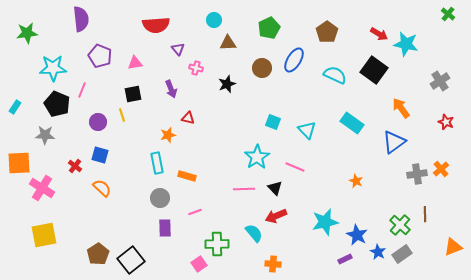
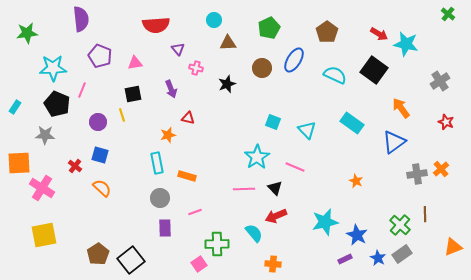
blue star at (378, 252): moved 6 px down
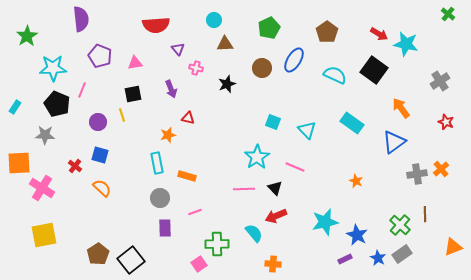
green star at (27, 33): moved 3 px down; rotated 25 degrees counterclockwise
brown triangle at (228, 43): moved 3 px left, 1 px down
